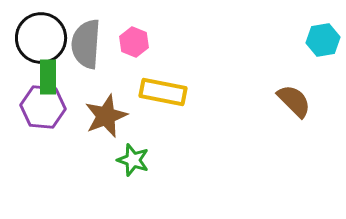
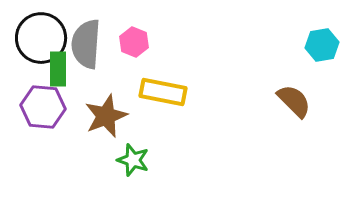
cyan hexagon: moved 1 px left, 5 px down
green rectangle: moved 10 px right, 8 px up
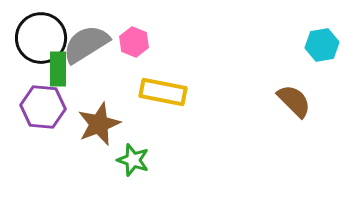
gray semicircle: rotated 54 degrees clockwise
brown star: moved 7 px left, 8 px down
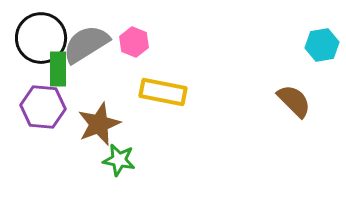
green star: moved 14 px left; rotated 8 degrees counterclockwise
